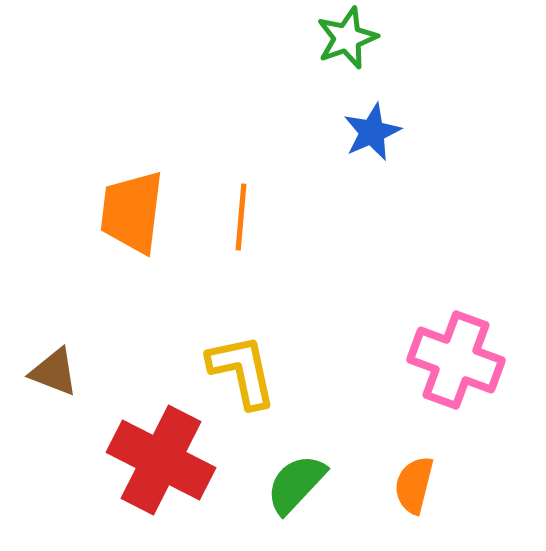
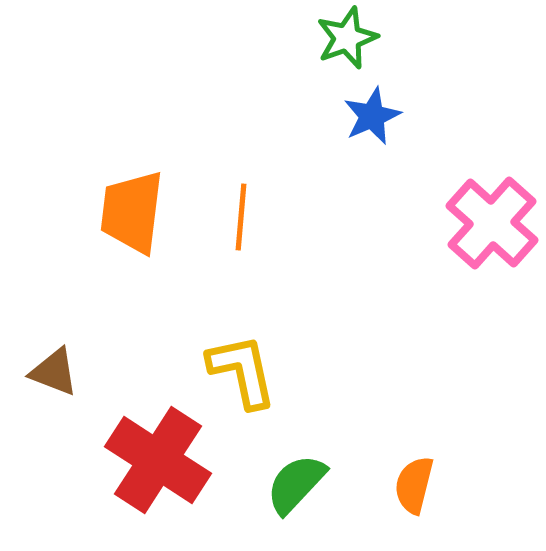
blue star: moved 16 px up
pink cross: moved 36 px right, 137 px up; rotated 22 degrees clockwise
red cross: moved 3 px left; rotated 6 degrees clockwise
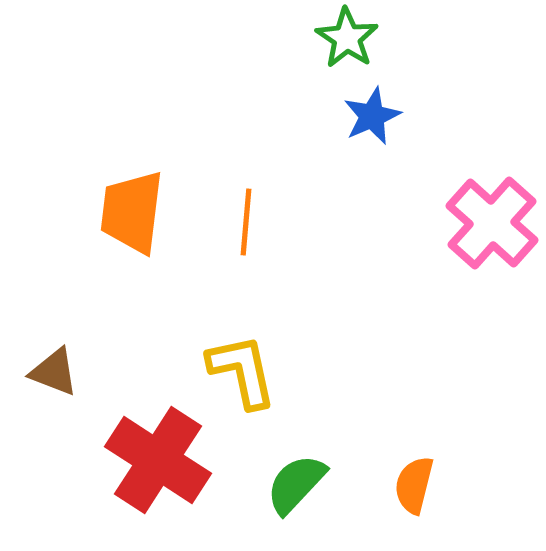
green star: rotated 18 degrees counterclockwise
orange line: moved 5 px right, 5 px down
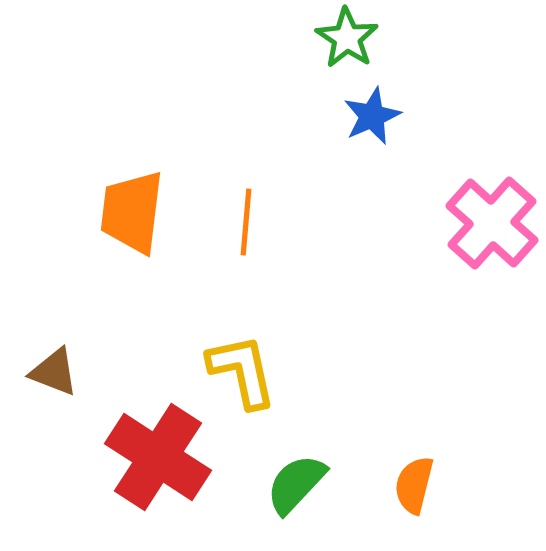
red cross: moved 3 px up
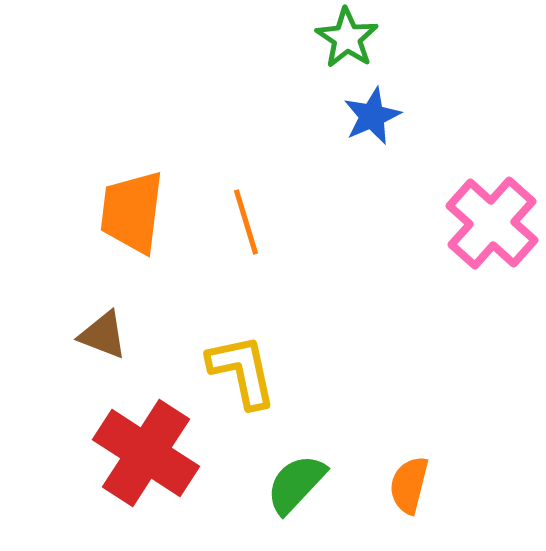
orange line: rotated 22 degrees counterclockwise
brown triangle: moved 49 px right, 37 px up
red cross: moved 12 px left, 4 px up
orange semicircle: moved 5 px left
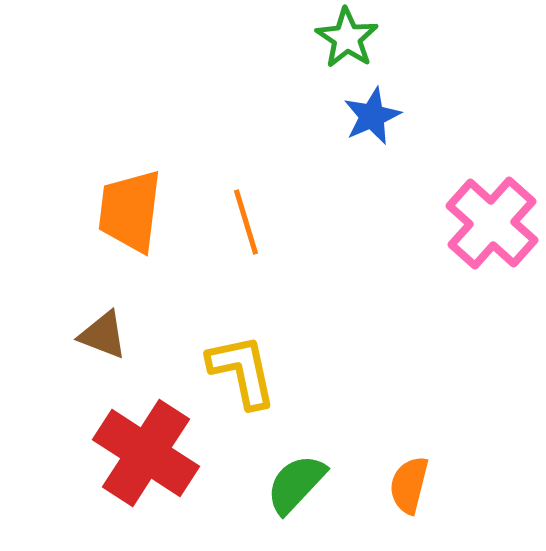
orange trapezoid: moved 2 px left, 1 px up
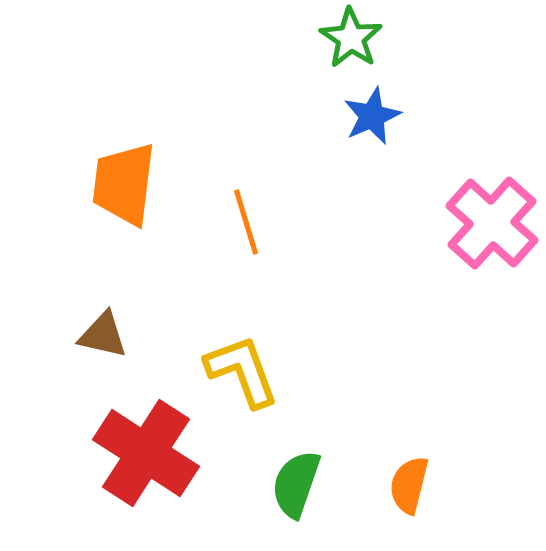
green star: moved 4 px right
orange trapezoid: moved 6 px left, 27 px up
brown triangle: rotated 8 degrees counterclockwise
yellow L-shape: rotated 8 degrees counterclockwise
green semicircle: rotated 24 degrees counterclockwise
